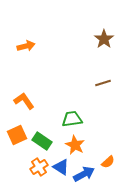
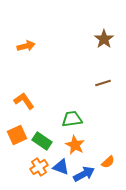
blue triangle: rotated 12 degrees counterclockwise
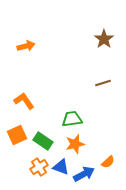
green rectangle: moved 1 px right
orange star: moved 1 px up; rotated 30 degrees clockwise
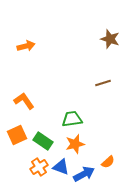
brown star: moved 6 px right; rotated 18 degrees counterclockwise
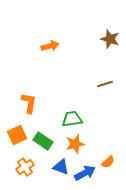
orange arrow: moved 24 px right
brown line: moved 2 px right, 1 px down
orange L-shape: moved 5 px right, 2 px down; rotated 45 degrees clockwise
orange cross: moved 14 px left
blue arrow: moved 1 px right, 1 px up
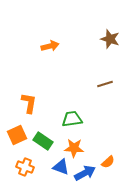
orange star: moved 1 px left, 4 px down; rotated 18 degrees clockwise
orange cross: rotated 36 degrees counterclockwise
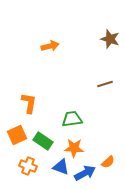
orange cross: moved 3 px right, 1 px up
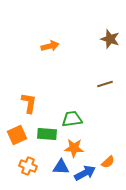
green rectangle: moved 4 px right, 7 px up; rotated 30 degrees counterclockwise
blue triangle: rotated 18 degrees counterclockwise
